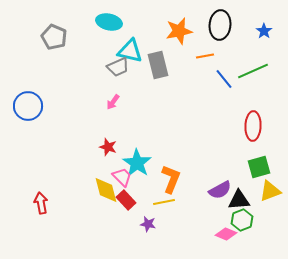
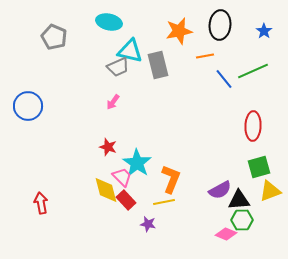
green hexagon: rotated 20 degrees clockwise
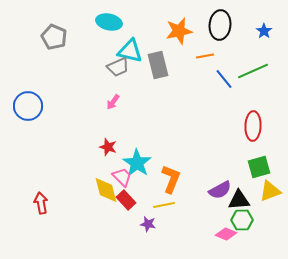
yellow line: moved 3 px down
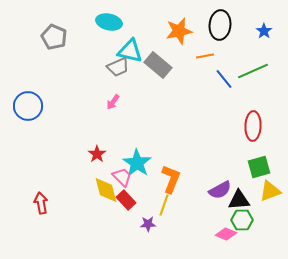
gray rectangle: rotated 36 degrees counterclockwise
red star: moved 11 px left, 7 px down; rotated 18 degrees clockwise
yellow line: rotated 60 degrees counterclockwise
purple star: rotated 14 degrees counterclockwise
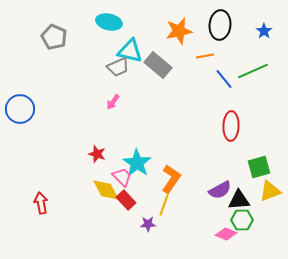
blue circle: moved 8 px left, 3 px down
red ellipse: moved 22 px left
red star: rotated 18 degrees counterclockwise
orange L-shape: rotated 12 degrees clockwise
yellow diamond: rotated 12 degrees counterclockwise
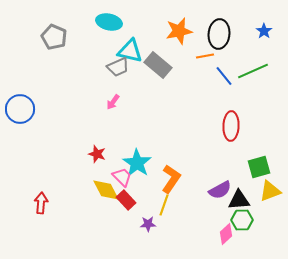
black ellipse: moved 1 px left, 9 px down
blue line: moved 3 px up
red arrow: rotated 15 degrees clockwise
pink diamond: rotated 65 degrees counterclockwise
